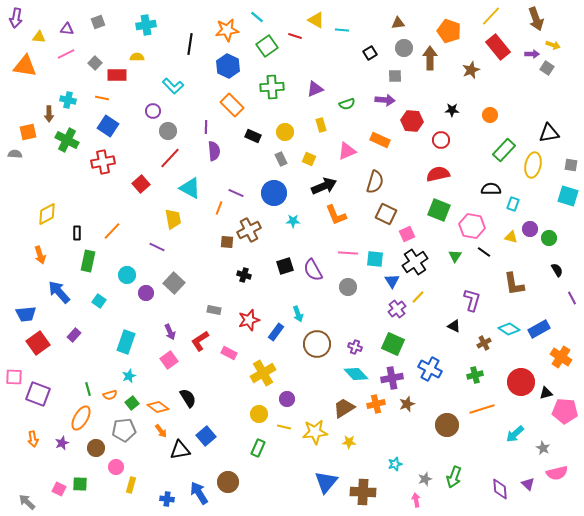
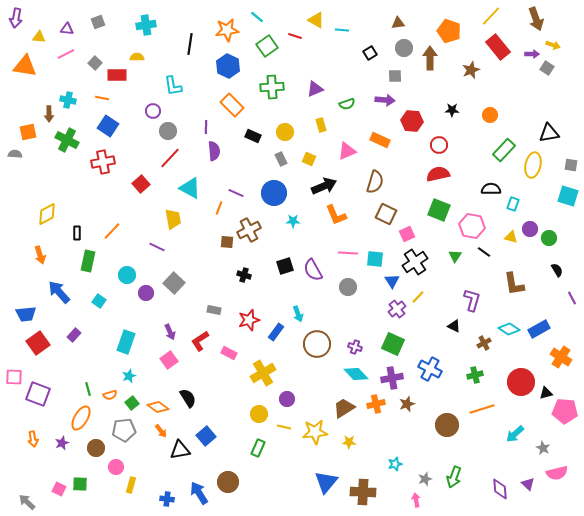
cyan L-shape at (173, 86): rotated 35 degrees clockwise
red circle at (441, 140): moved 2 px left, 5 px down
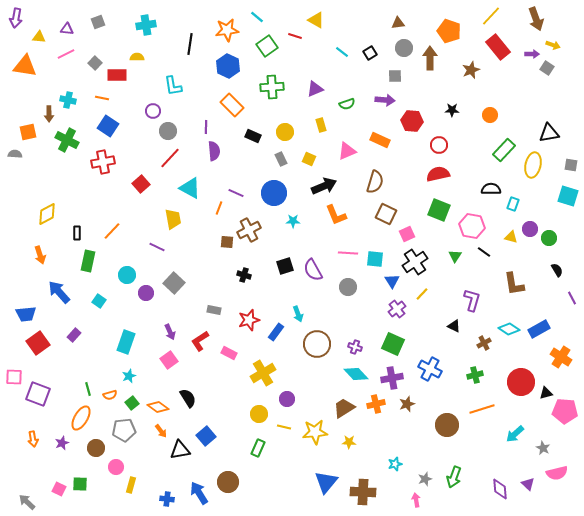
cyan line at (342, 30): moved 22 px down; rotated 32 degrees clockwise
yellow line at (418, 297): moved 4 px right, 3 px up
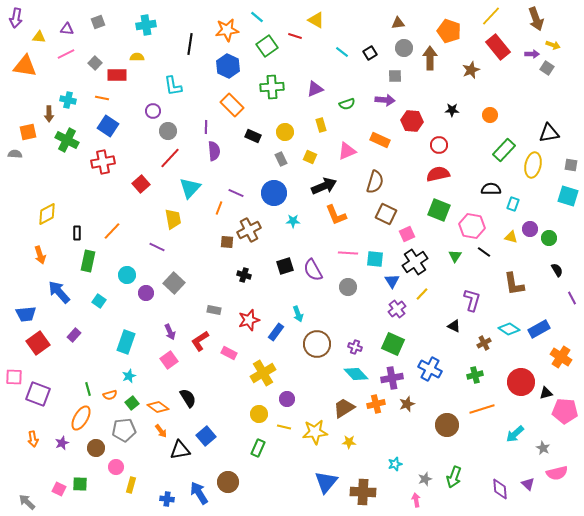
yellow square at (309, 159): moved 1 px right, 2 px up
cyan triangle at (190, 188): rotated 45 degrees clockwise
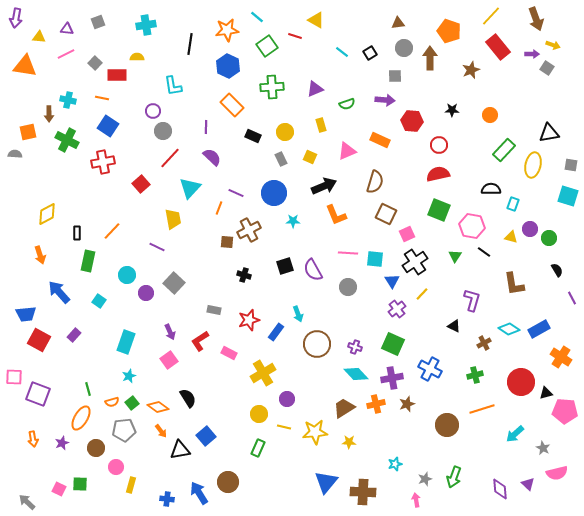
gray circle at (168, 131): moved 5 px left
purple semicircle at (214, 151): moved 2 px left, 6 px down; rotated 42 degrees counterclockwise
red square at (38, 343): moved 1 px right, 3 px up; rotated 25 degrees counterclockwise
orange semicircle at (110, 395): moved 2 px right, 7 px down
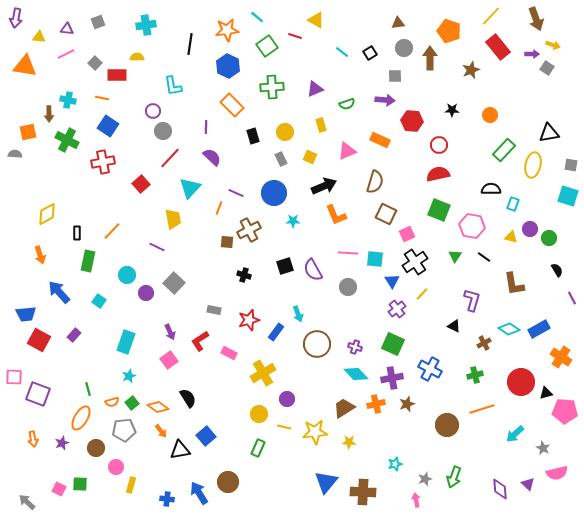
black rectangle at (253, 136): rotated 49 degrees clockwise
black line at (484, 252): moved 5 px down
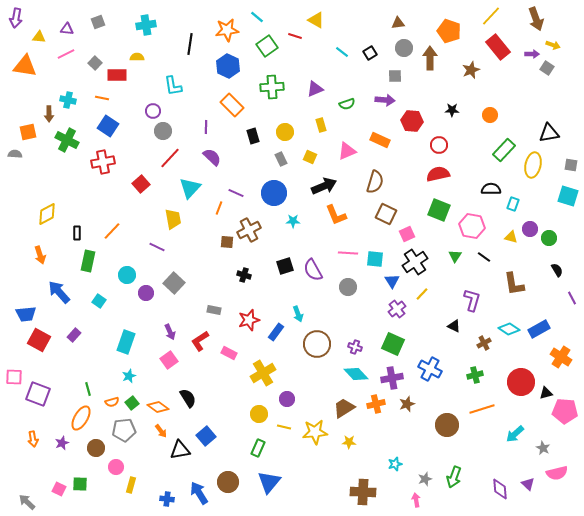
blue triangle at (326, 482): moved 57 px left
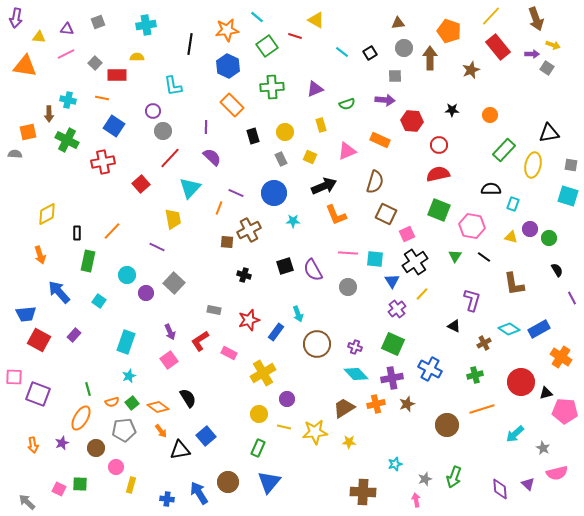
blue square at (108, 126): moved 6 px right
orange arrow at (33, 439): moved 6 px down
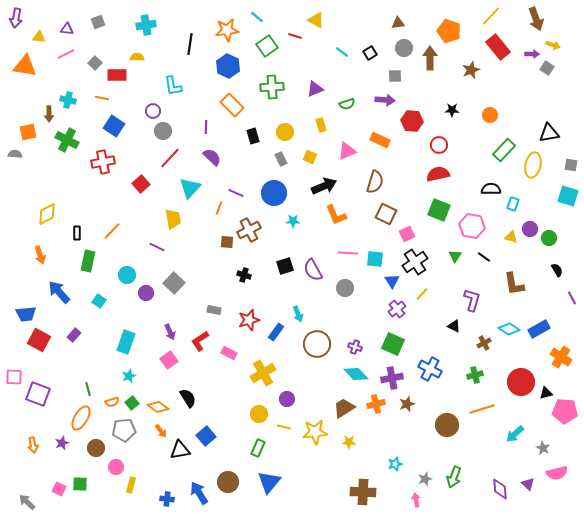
gray circle at (348, 287): moved 3 px left, 1 px down
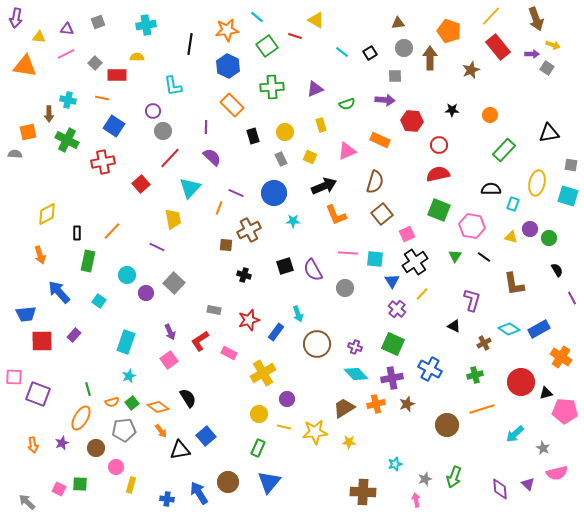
yellow ellipse at (533, 165): moved 4 px right, 18 px down
brown square at (386, 214): moved 4 px left; rotated 25 degrees clockwise
brown square at (227, 242): moved 1 px left, 3 px down
purple cross at (397, 309): rotated 12 degrees counterclockwise
red square at (39, 340): moved 3 px right, 1 px down; rotated 30 degrees counterclockwise
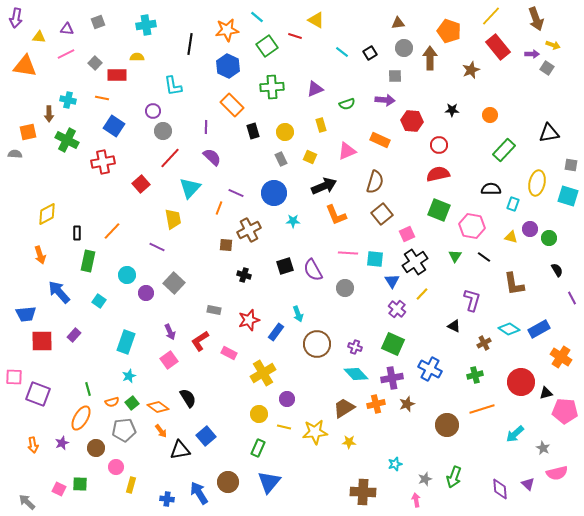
black rectangle at (253, 136): moved 5 px up
